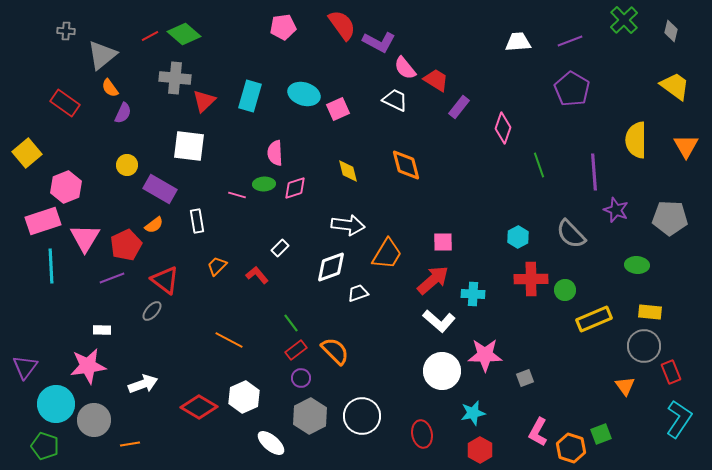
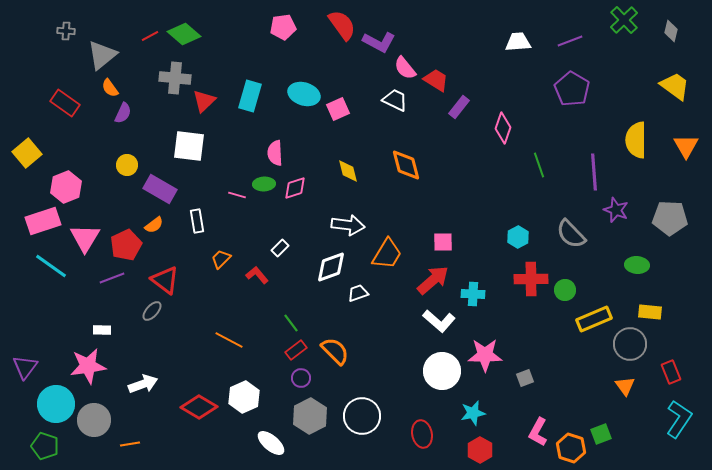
cyan line at (51, 266): rotated 52 degrees counterclockwise
orange trapezoid at (217, 266): moved 4 px right, 7 px up
gray circle at (644, 346): moved 14 px left, 2 px up
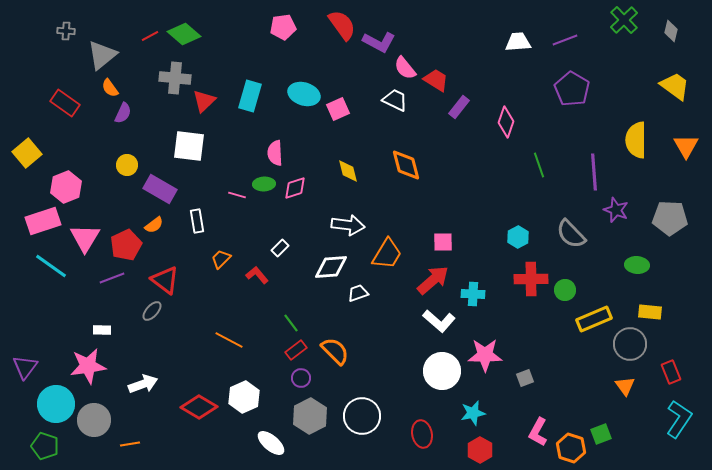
purple line at (570, 41): moved 5 px left, 1 px up
pink diamond at (503, 128): moved 3 px right, 6 px up
white diamond at (331, 267): rotated 16 degrees clockwise
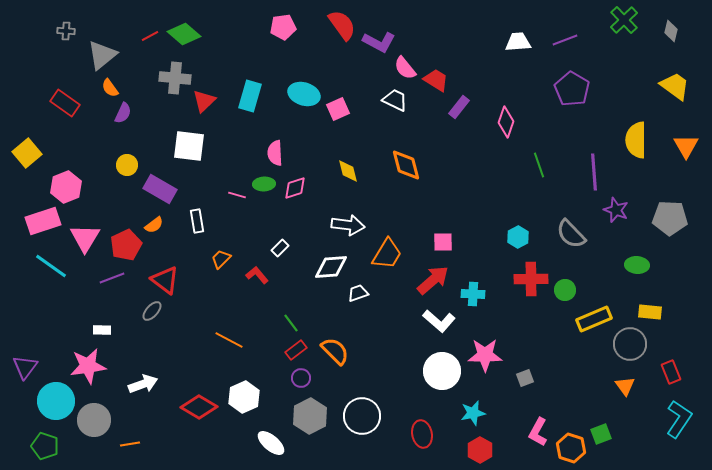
cyan circle at (56, 404): moved 3 px up
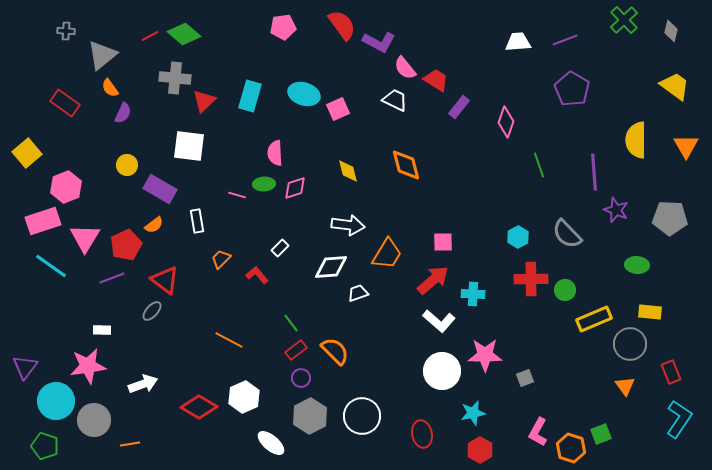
gray semicircle at (571, 234): moved 4 px left
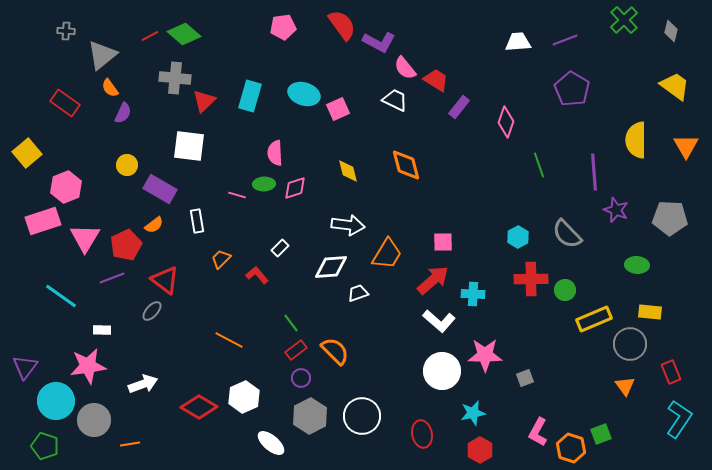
cyan line at (51, 266): moved 10 px right, 30 px down
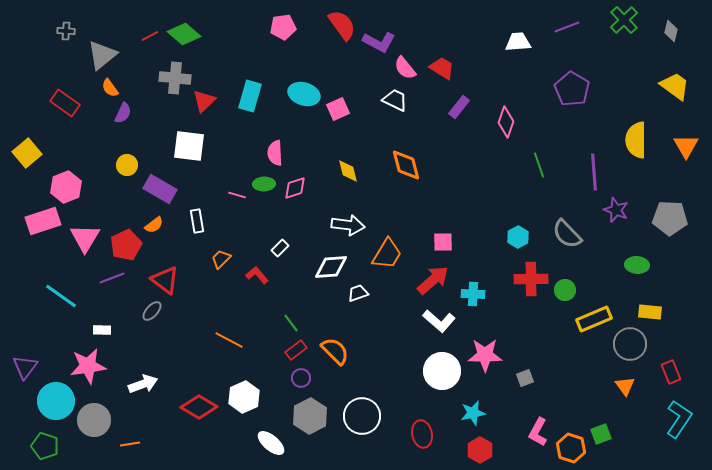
purple line at (565, 40): moved 2 px right, 13 px up
red trapezoid at (436, 80): moved 6 px right, 12 px up
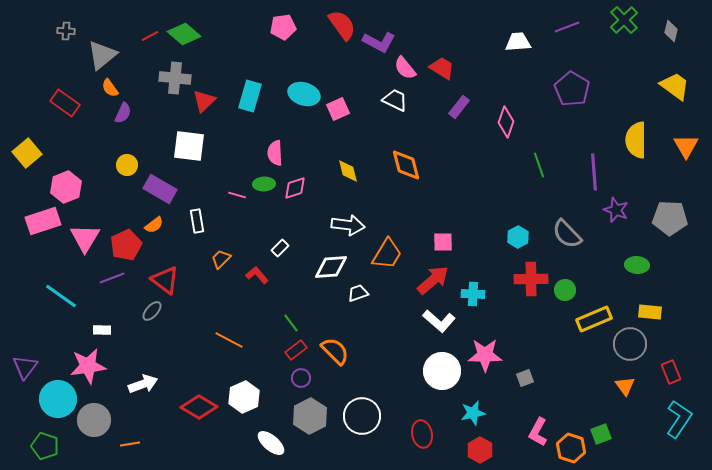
cyan circle at (56, 401): moved 2 px right, 2 px up
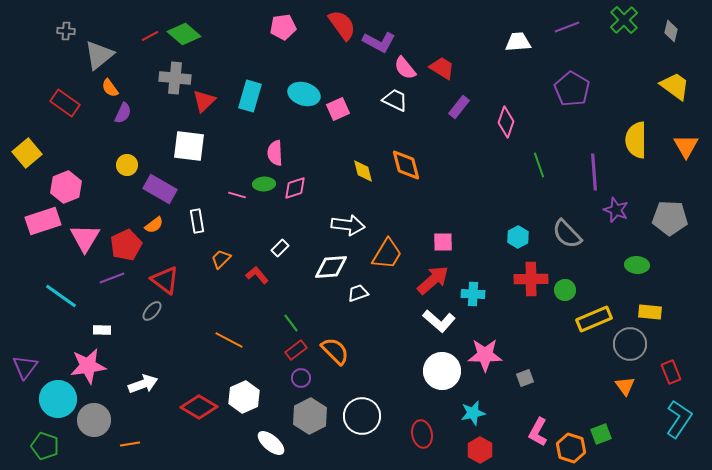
gray triangle at (102, 55): moved 3 px left
yellow diamond at (348, 171): moved 15 px right
